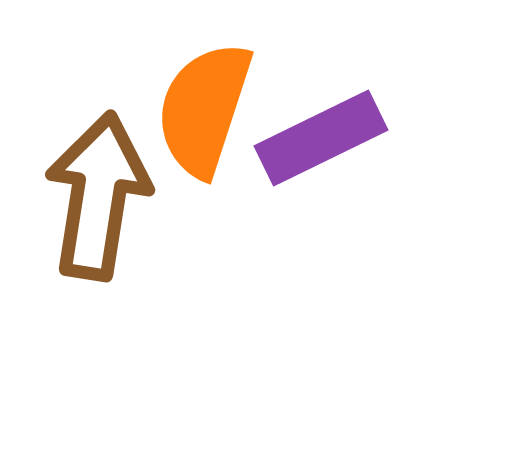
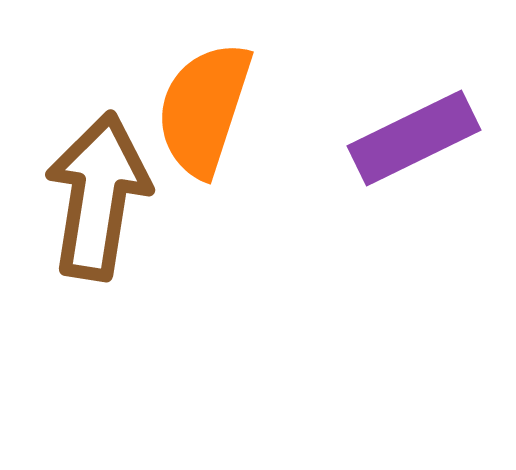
purple rectangle: moved 93 px right
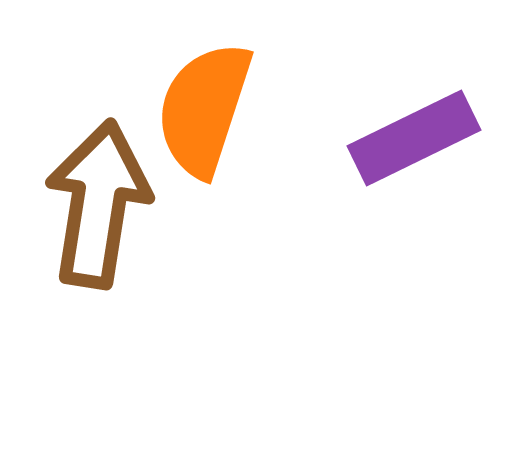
brown arrow: moved 8 px down
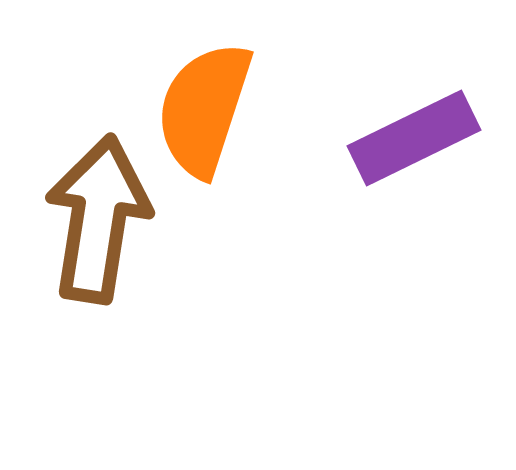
brown arrow: moved 15 px down
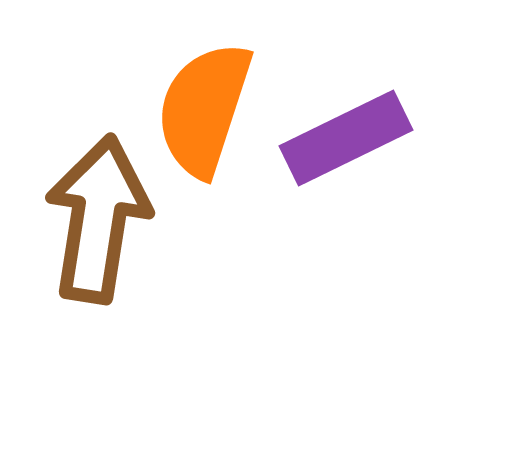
purple rectangle: moved 68 px left
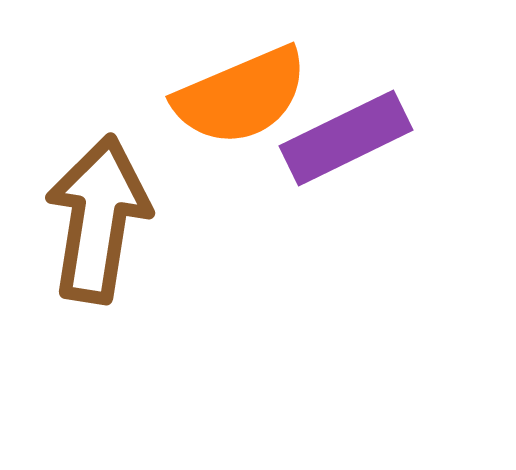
orange semicircle: moved 37 px right, 13 px up; rotated 131 degrees counterclockwise
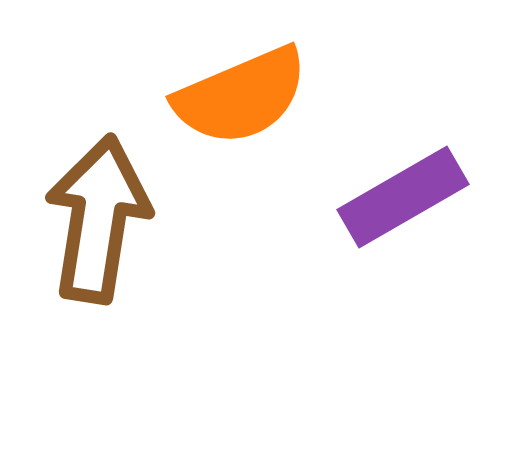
purple rectangle: moved 57 px right, 59 px down; rotated 4 degrees counterclockwise
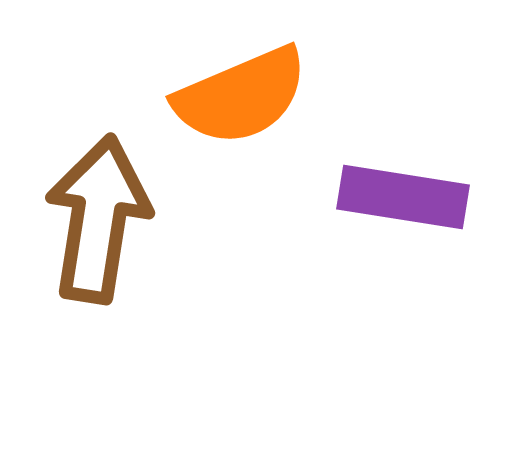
purple rectangle: rotated 39 degrees clockwise
